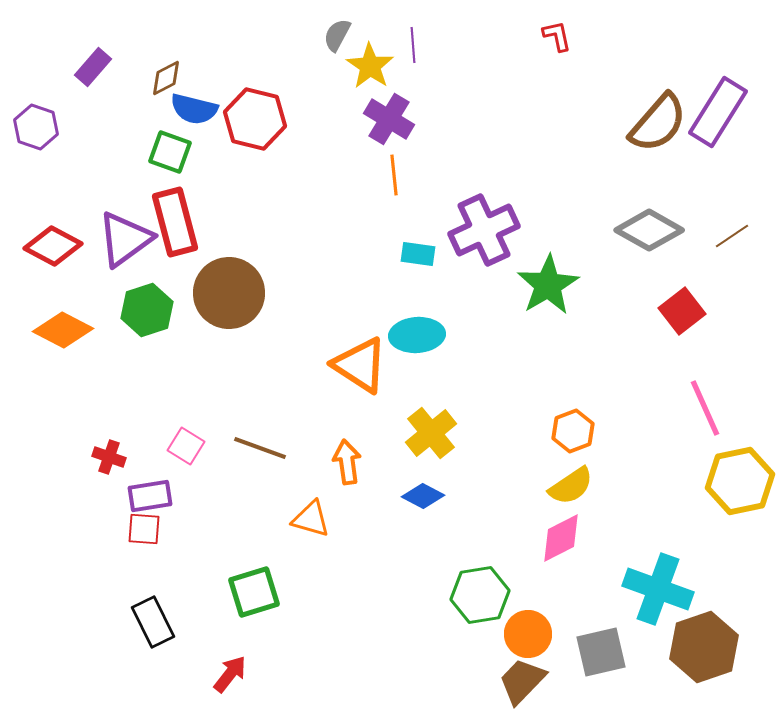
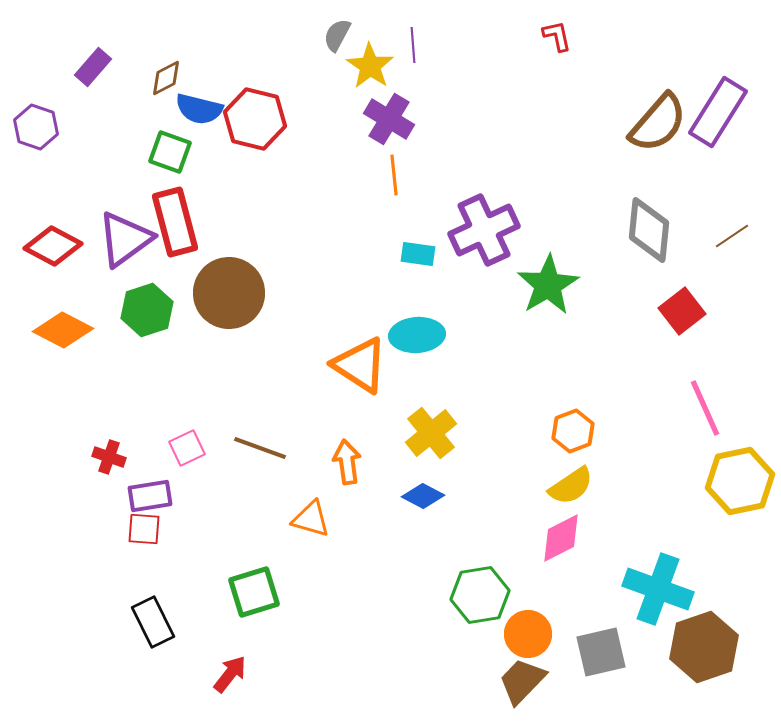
blue semicircle at (194, 109): moved 5 px right
gray diamond at (649, 230): rotated 66 degrees clockwise
pink square at (186, 446): moved 1 px right, 2 px down; rotated 33 degrees clockwise
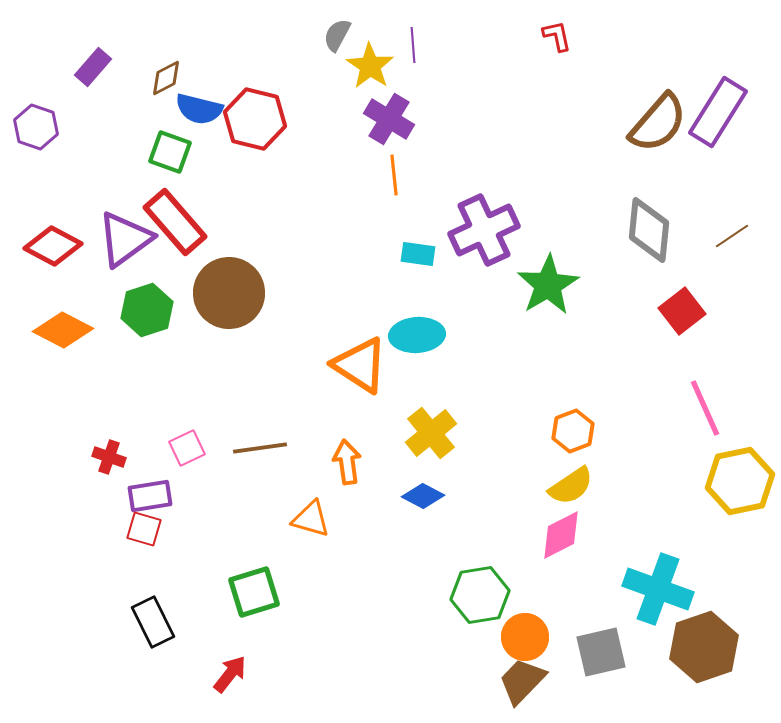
red rectangle at (175, 222): rotated 26 degrees counterclockwise
brown line at (260, 448): rotated 28 degrees counterclockwise
red square at (144, 529): rotated 12 degrees clockwise
pink diamond at (561, 538): moved 3 px up
orange circle at (528, 634): moved 3 px left, 3 px down
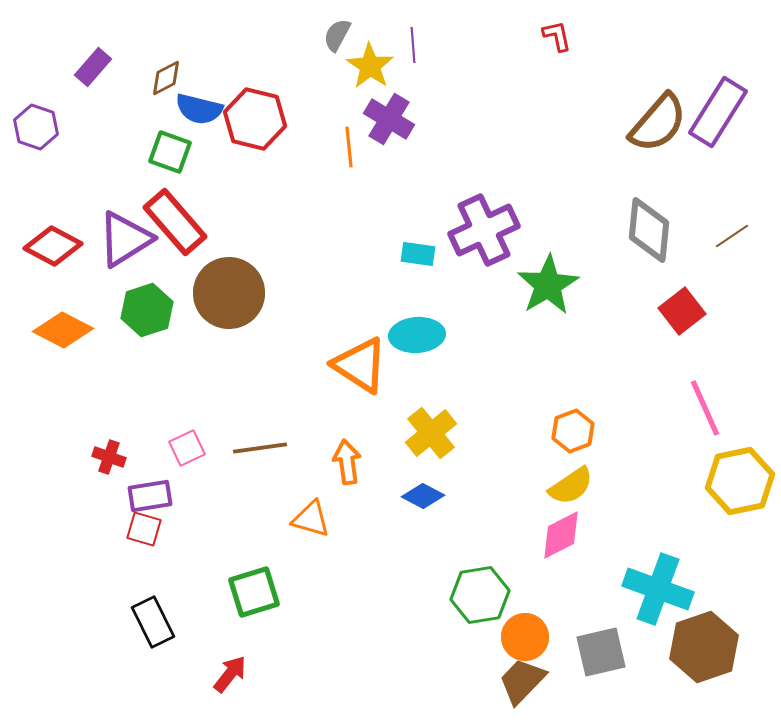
orange line at (394, 175): moved 45 px left, 28 px up
purple triangle at (125, 239): rotated 4 degrees clockwise
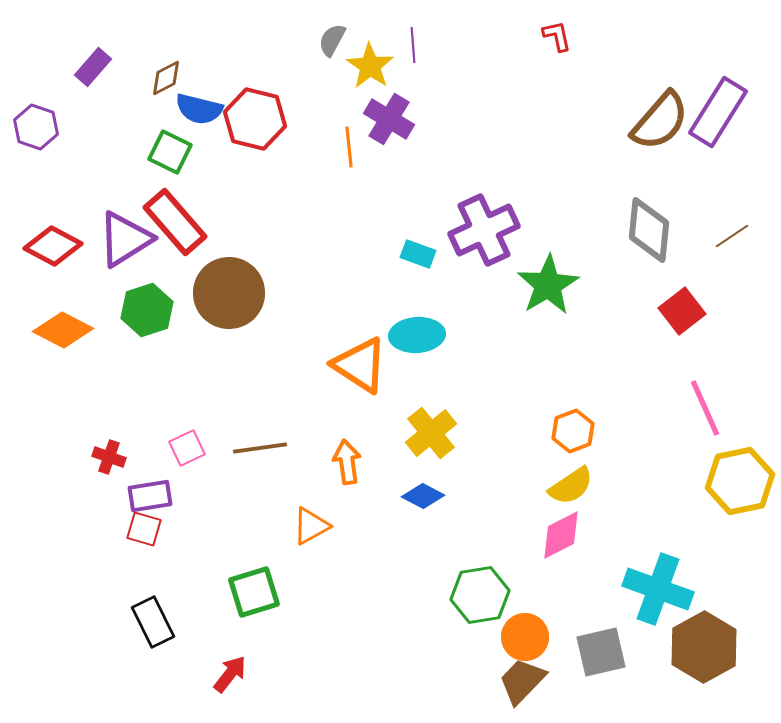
gray semicircle at (337, 35): moved 5 px left, 5 px down
brown semicircle at (658, 123): moved 2 px right, 2 px up
green square at (170, 152): rotated 6 degrees clockwise
cyan rectangle at (418, 254): rotated 12 degrees clockwise
orange triangle at (311, 519): moved 7 px down; rotated 45 degrees counterclockwise
brown hexagon at (704, 647): rotated 10 degrees counterclockwise
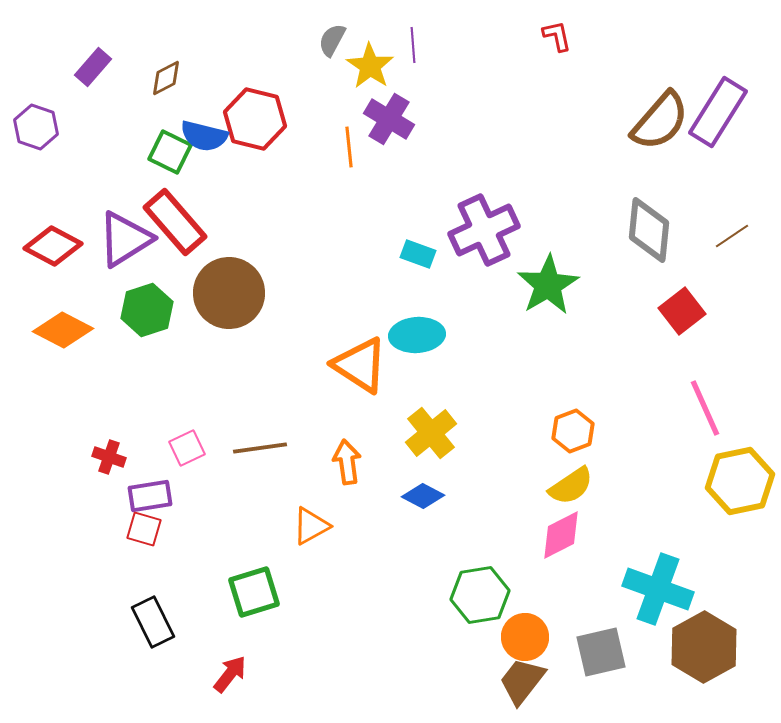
blue semicircle at (199, 109): moved 5 px right, 27 px down
brown trapezoid at (522, 681): rotated 6 degrees counterclockwise
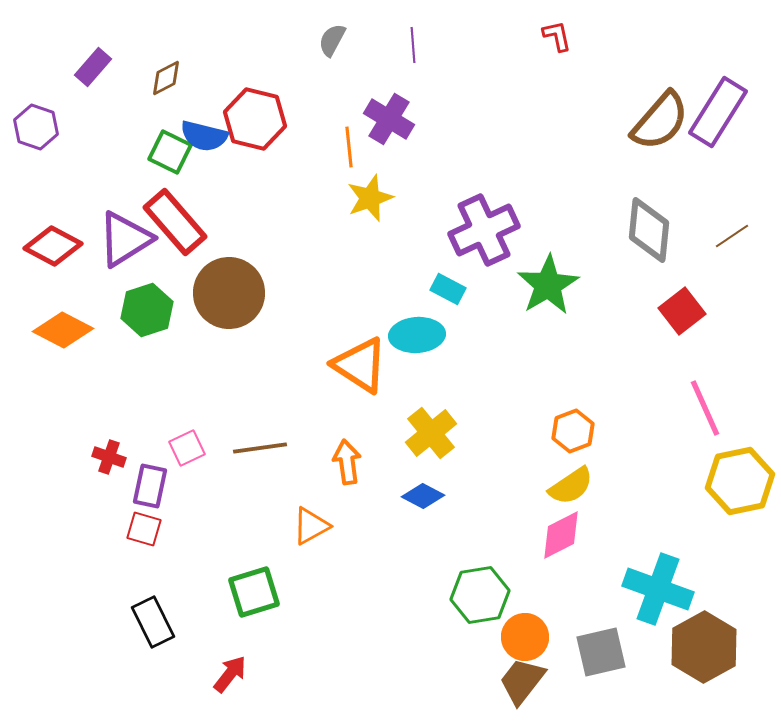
yellow star at (370, 66): moved 132 px down; rotated 18 degrees clockwise
cyan rectangle at (418, 254): moved 30 px right, 35 px down; rotated 8 degrees clockwise
purple rectangle at (150, 496): moved 10 px up; rotated 69 degrees counterclockwise
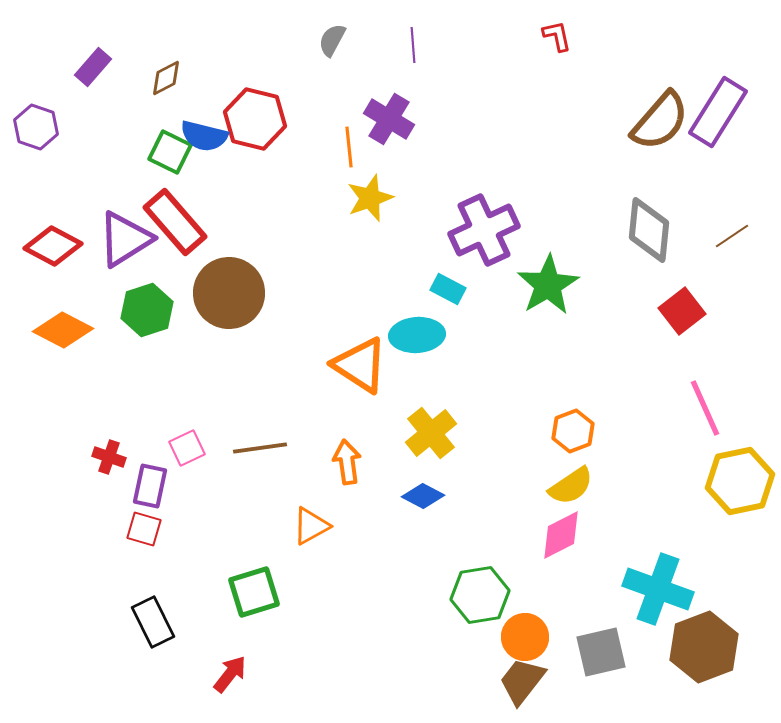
brown hexagon at (704, 647): rotated 8 degrees clockwise
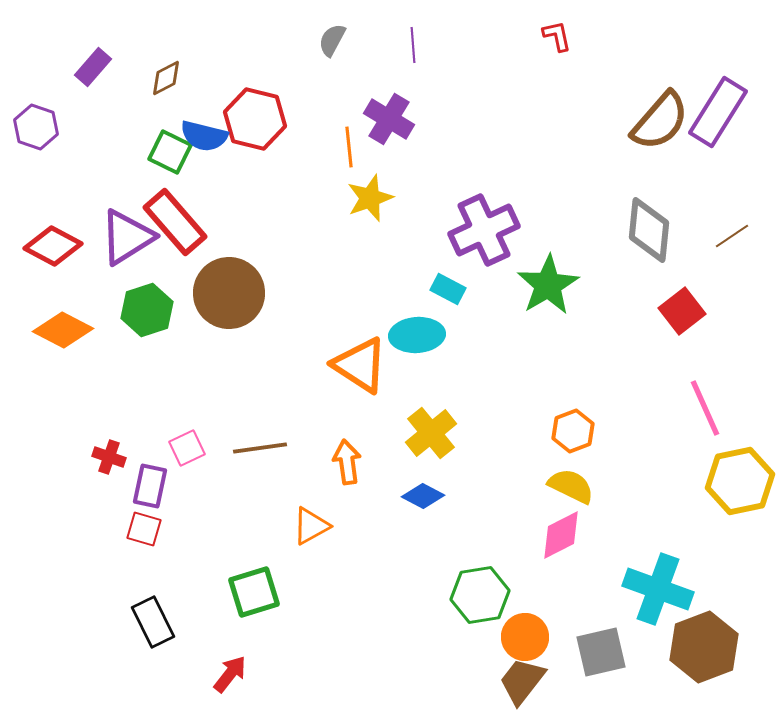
purple triangle at (125, 239): moved 2 px right, 2 px up
yellow semicircle at (571, 486): rotated 120 degrees counterclockwise
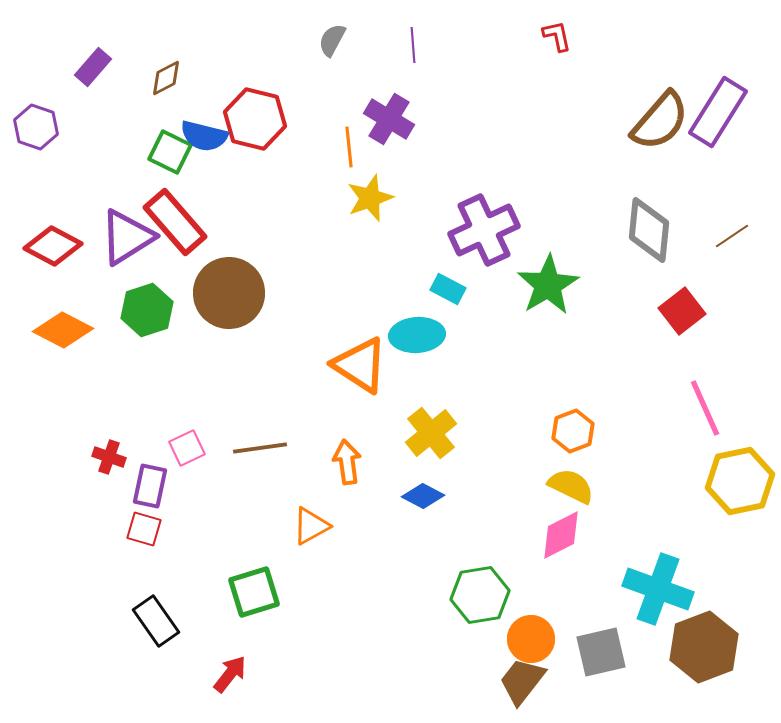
black rectangle at (153, 622): moved 3 px right, 1 px up; rotated 9 degrees counterclockwise
orange circle at (525, 637): moved 6 px right, 2 px down
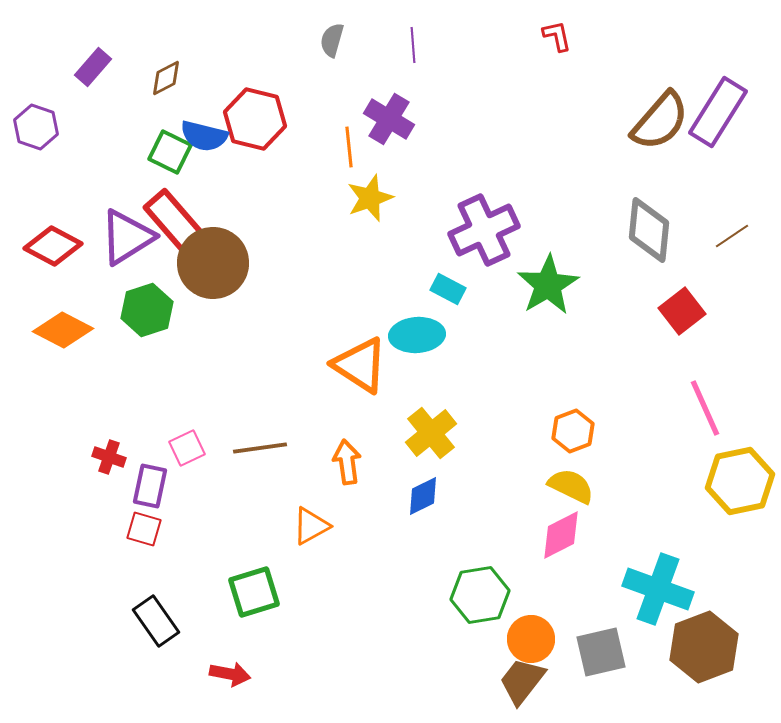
gray semicircle at (332, 40): rotated 12 degrees counterclockwise
brown circle at (229, 293): moved 16 px left, 30 px up
blue diamond at (423, 496): rotated 54 degrees counterclockwise
red arrow at (230, 674): rotated 63 degrees clockwise
